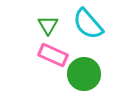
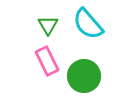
pink rectangle: moved 6 px left, 6 px down; rotated 40 degrees clockwise
green circle: moved 2 px down
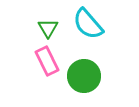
green triangle: moved 3 px down
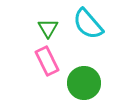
green circle: moved 7 px down
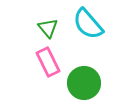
green triangle: rotated 10 degrees counterclockwise
pink rectangle: moved 1 px right, 1 px down
